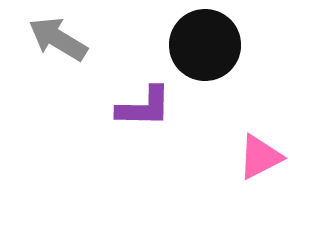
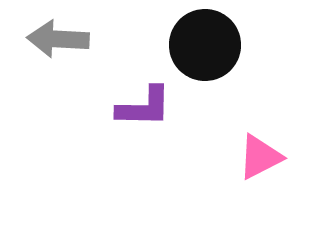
gray arrow: rotated 28 degrees counterclockwise
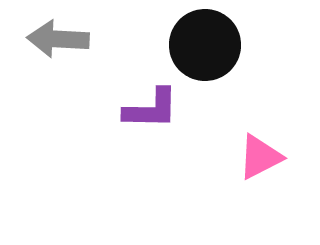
purple L-shape: moved 7 px right, 2 px down
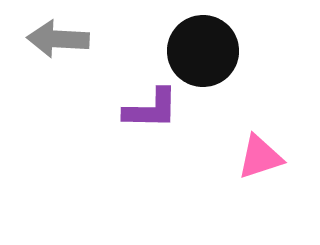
black circle: moved 2 px left, 6 px down
pink triangle: rotated 9 degrees clockwise
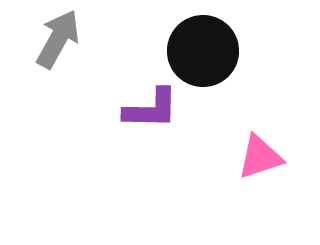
gray arrow: rotated 116 degrees clockwise
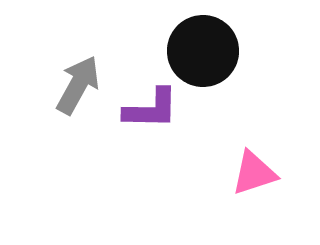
gray arrow: moved 20 px right, 46 px down
pink triangle: moved 6 px left, 16 px down
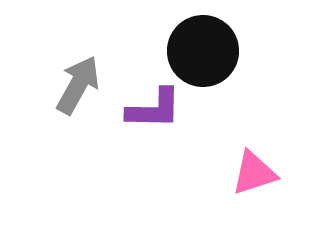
purple L-shape: moved 3 px right
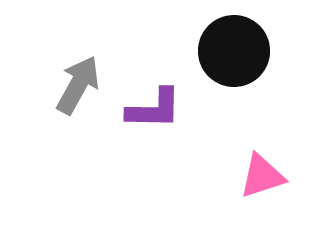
black circle: moved 31 px right
pink triangle: moved 8 px right, 3 px down
